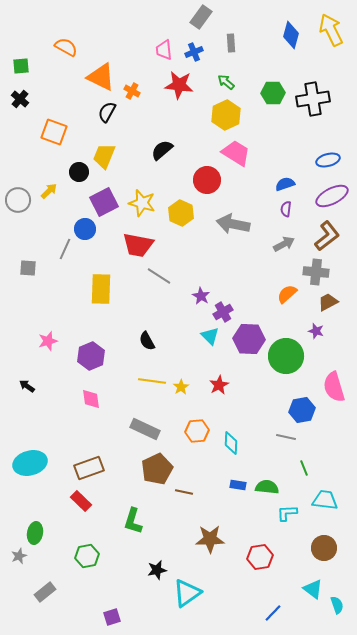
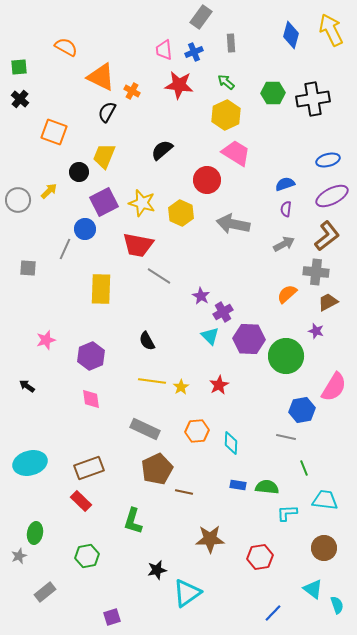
green square at (21, 66): moved 2 px left, 1 px down
pink star at (48, 341): moved 2 px left, 1 px up
pink semicircle at (334, 387): rotated 132 degrees counterclockwise
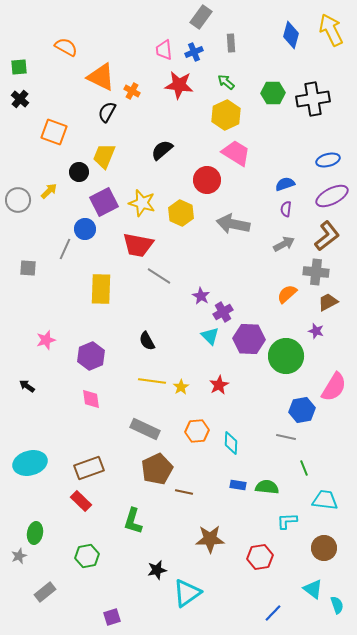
cyan L-shape at (287, 513): moved 8 px down
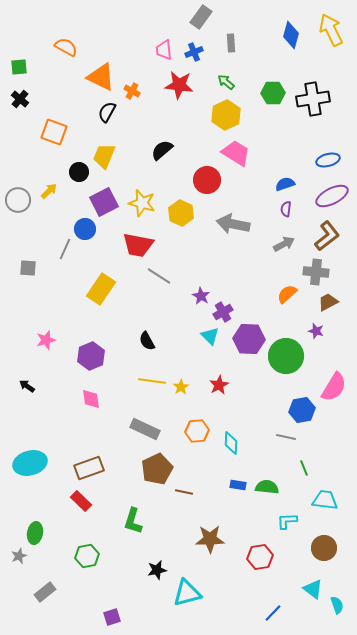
yellow rectangle at (101, 289): rotated 32 degrees clockwise
cyan triangle at (187, 593): rotated 20 degrees clockwise
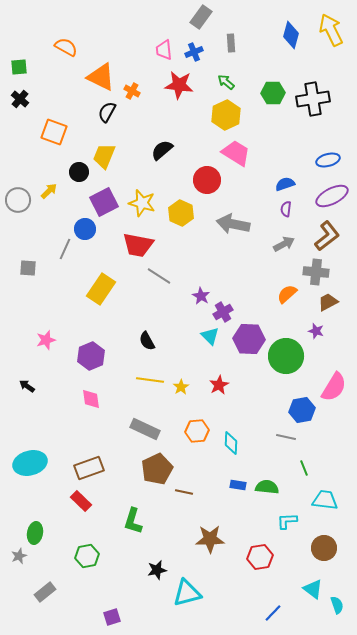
yellow line at (152, 381): moved 2 px left, 1 px up
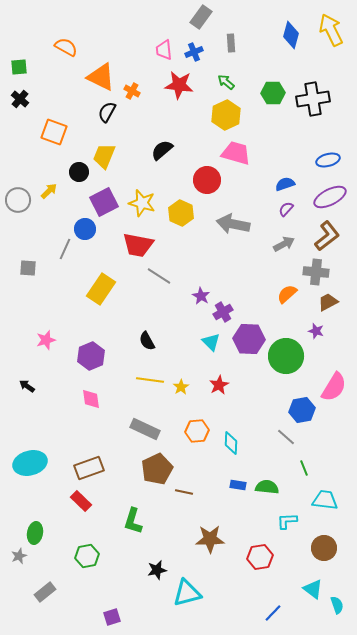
pink trapezoid at (236, 153): rotated 16 degrees counterclockwise
purple ellipse at (332, 196): moved 2 px left, 1 px down
purple semicircle at (286, 209): rotated 35 degrees clockwise
cyan triangle at (210, 336): moved 1 px right, 6 px down
gray line at (286, 437): rotated 30 degrees clockwise
